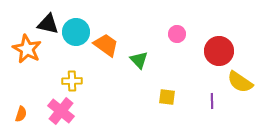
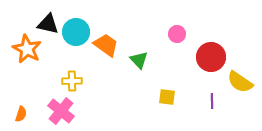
red circle: moved 8 px left, 6 px down
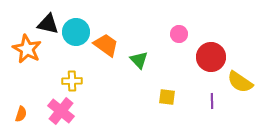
pink circle: moved 2 px right
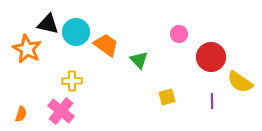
yellow square: rotated 24 degrees counterclockwise
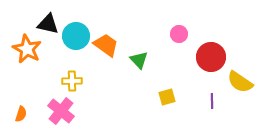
cyan circle: moved 4 px down
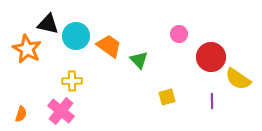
orange trapezoid: moved 3 px right, 1 px down
yellow semicircle: moved 2 px left, 3 px up
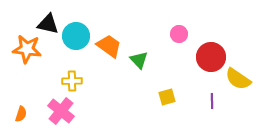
orange star: rotated 20 degrees counterclockwise
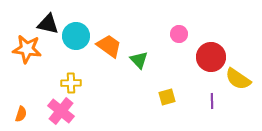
yellow cross: moved 1 px left, 2 px down
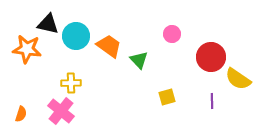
pink circle: moved 7 px left
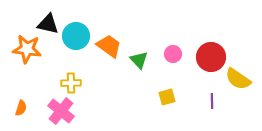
pink circle: moved 1 px right, 20 px down
orange semicircle: moved 6 px up
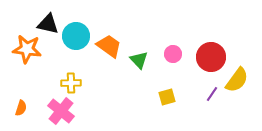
yellow semicircle: moved 1 px left, 1 px down; rotated 88 degrees counterclockwise
purple line: moved 7 px up; rotated 35 degrees clockwise
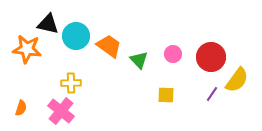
yellow square: moved 1 px left, 2 px up; rotated 18 degrees clockwise
